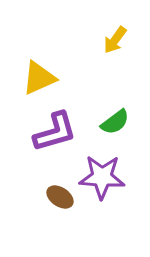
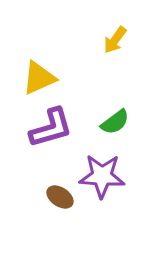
purple L-shape: moved 4 px left, 4 px up
purple star: moved 1 px up
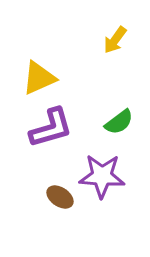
green semicircle: moved 4 px right
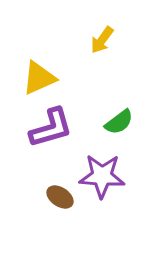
yellow arrow: moved 13 px left
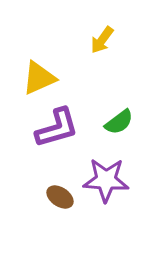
purple L-shape: moved 6 px right
purple star: moved 4 px right, 4 px down
